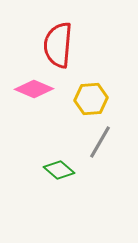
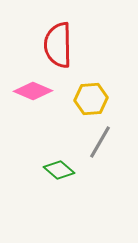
red semicircle: rotated 6 degrees counterclockwise
pink diamond: moved 1 px left, 2 px down
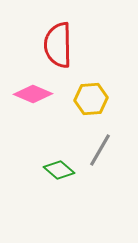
pink diamond: moved 3 px down
gray line: moved 8 px down
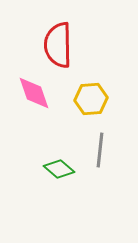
pink diamond: moved 1 px right, 1 px up; rotated 48 degrees clockwise
gray line: rotated 24 degrees counterclockwise
green diamond: moved 1 px up
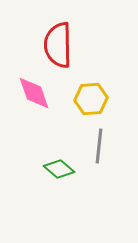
gray line: moved 1 px left, 4 px up
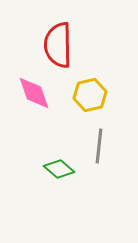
yellow hexagon: moved 1 px left, 4 px up; rotated 8 degrees counterclockwise
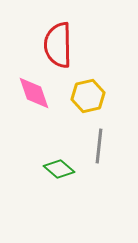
yellow hexagon: moved 2 px left, 1 px down
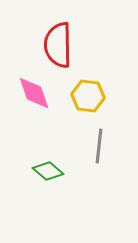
yellow hexagon: rotated 20 degrees clockwise
green diamond: moved 11 px left, 2 px down
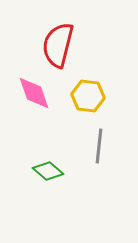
red semicircle: rotated 15 degrees clockwise
